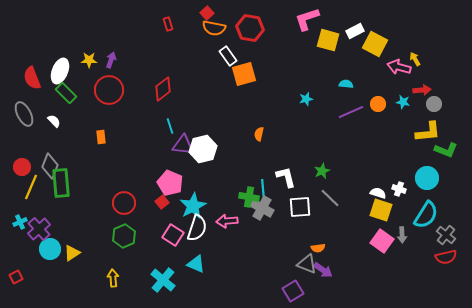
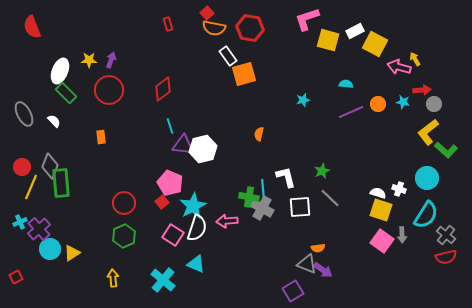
red semicircle at (32, 78): moved 51 px up
cyan star at (306, 99): moved 3 px left, 1 px down
yellow L-shape at (428, 132): rotated 148 degrees clockwise
green L-shape at (446, 150): rotated 20 degrees clockwise
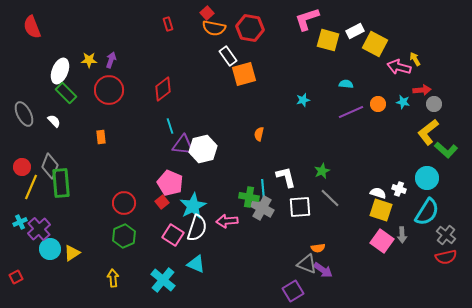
cyan semicircle at (426, 215): moved 1 px right, 3 px up
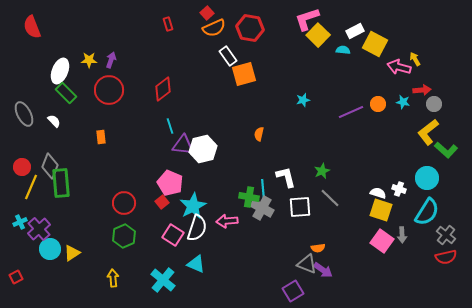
orange semicircle at (214, 28): rotated 35 degrees counterclockwise
yellow square at (328, 40): moved 10 px left, 5 px up; rotated 30 degrees clockwise
cyan semicircle at (346, 84): moved 3 px left, 34 px up
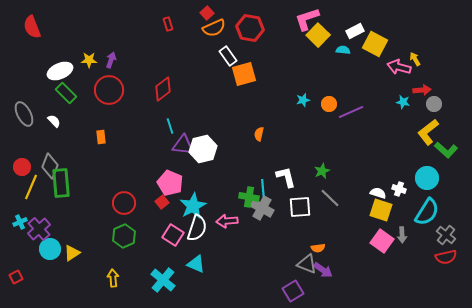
white ellipse at (60, 71): rotated 45 degrees clockwise
orange circle at (378, 104): moved 49 px left
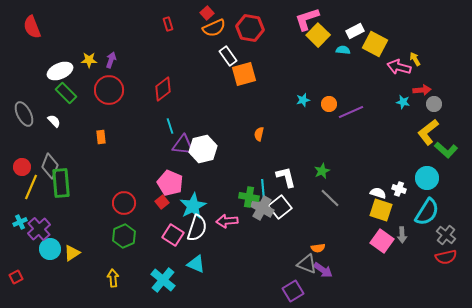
white square at (300, 207): moved 20 px left; rotated 35 degrees counterclockwise
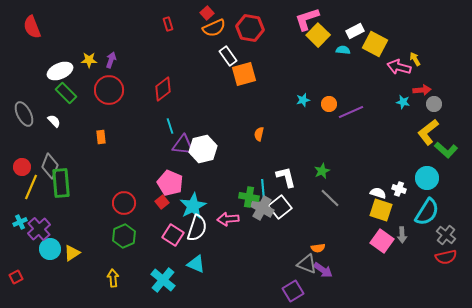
pink arrow at (227, 221): moved 1 px right, 2 px up
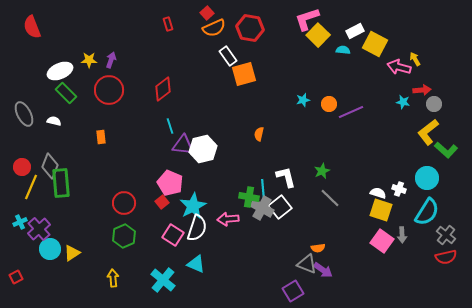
white semicircle at (54, 121): rotated 32 degrees counterclockwise
